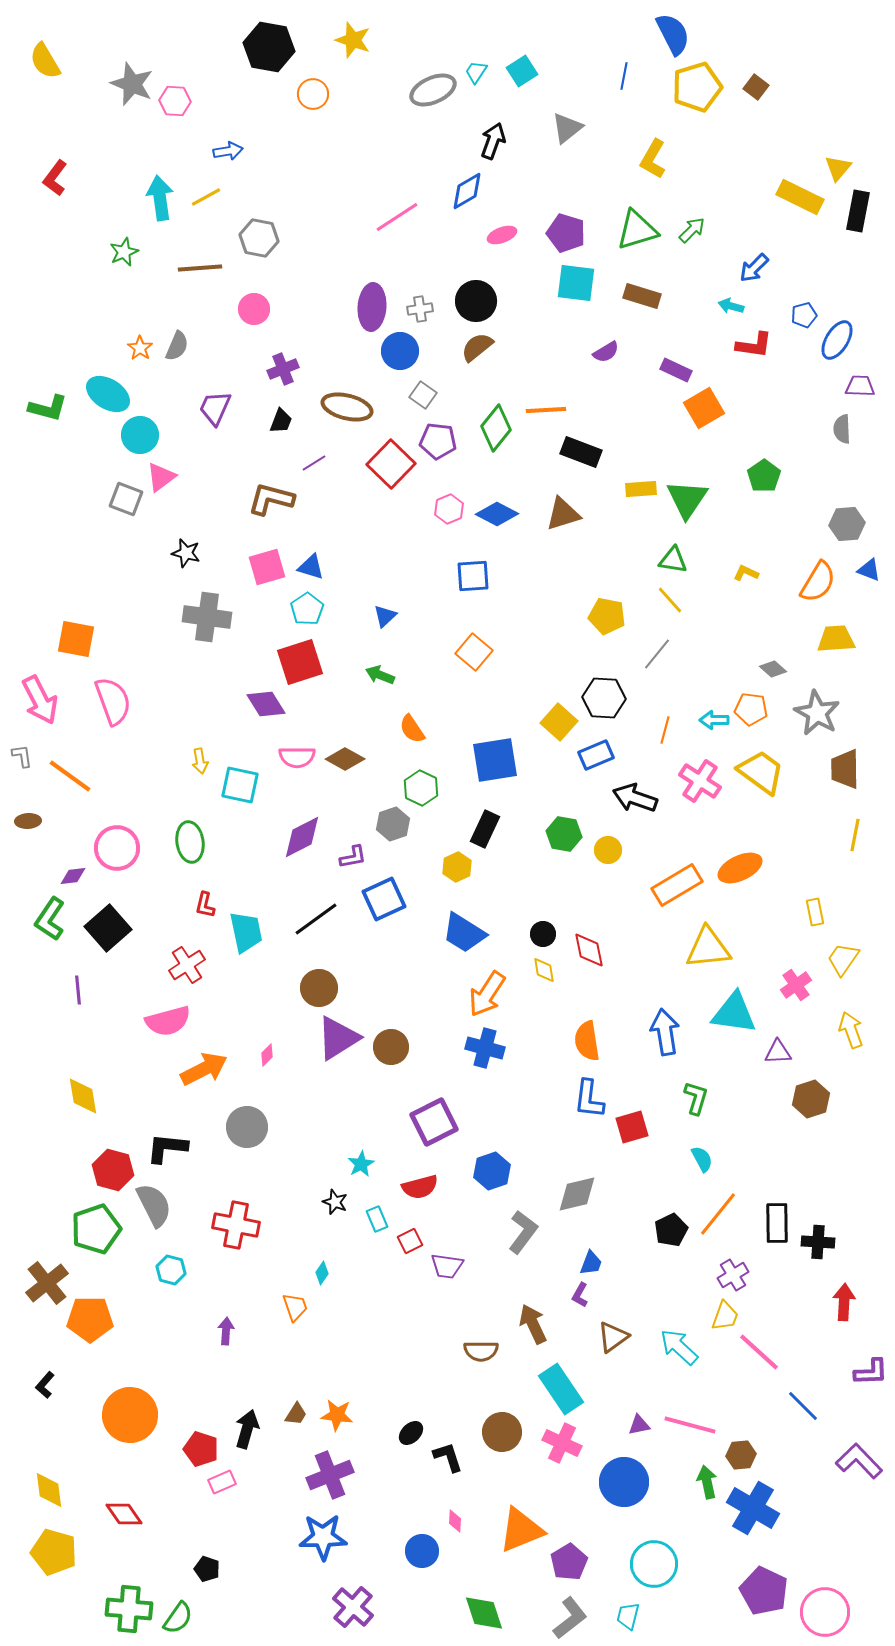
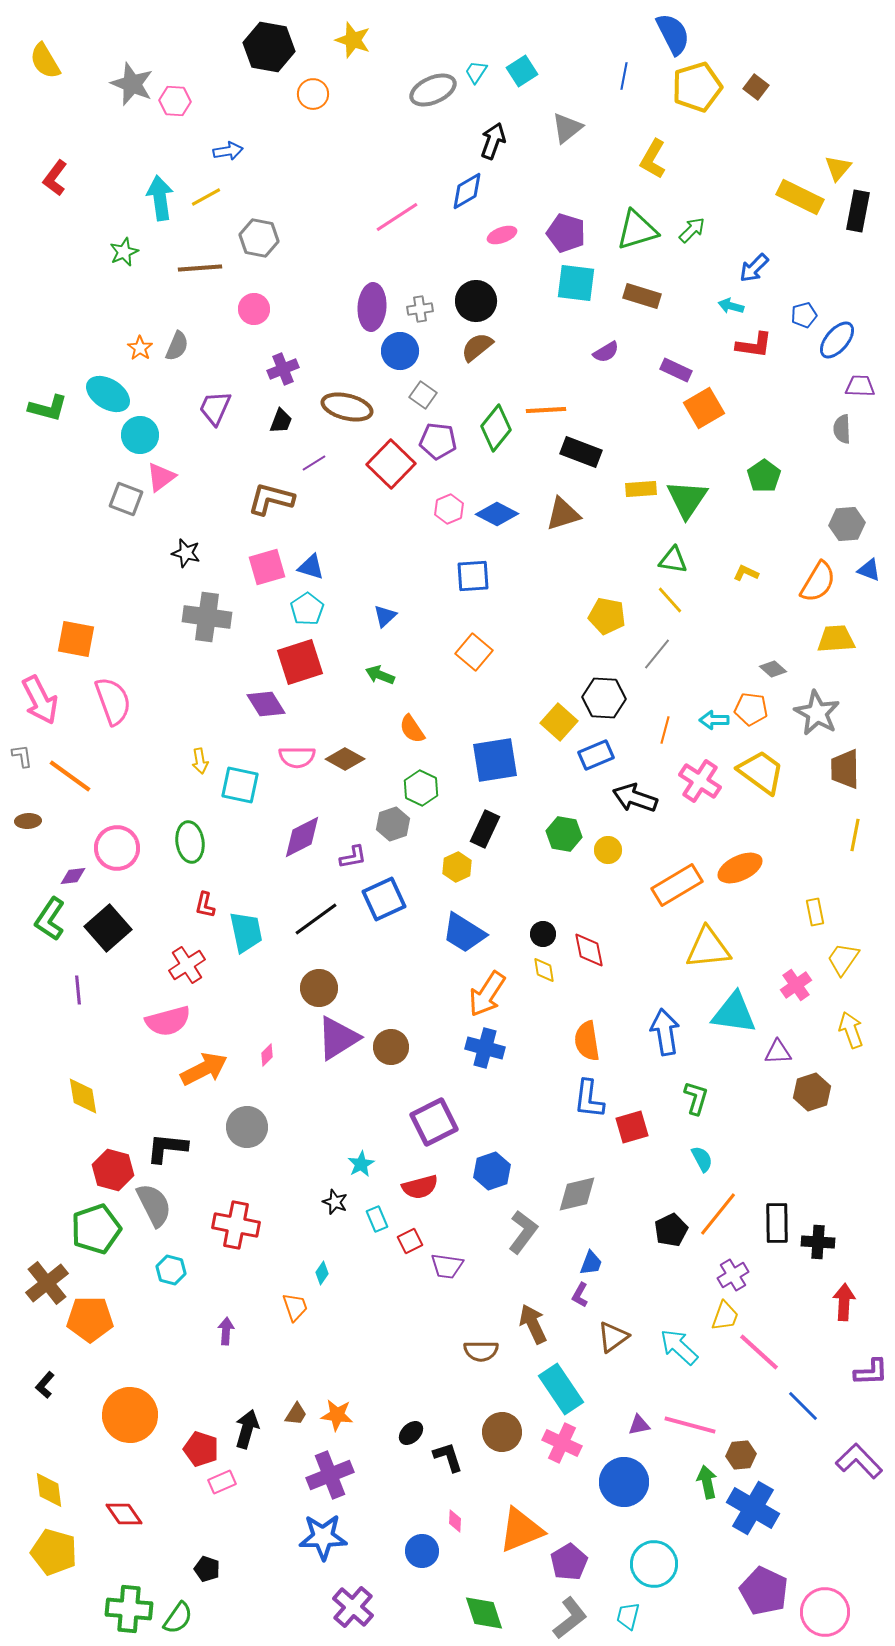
blue ellipse at (837, 340): rotated 9 degrees clockwise
brown hexagon at (811, 1099): moved 1 px right, 7 px up
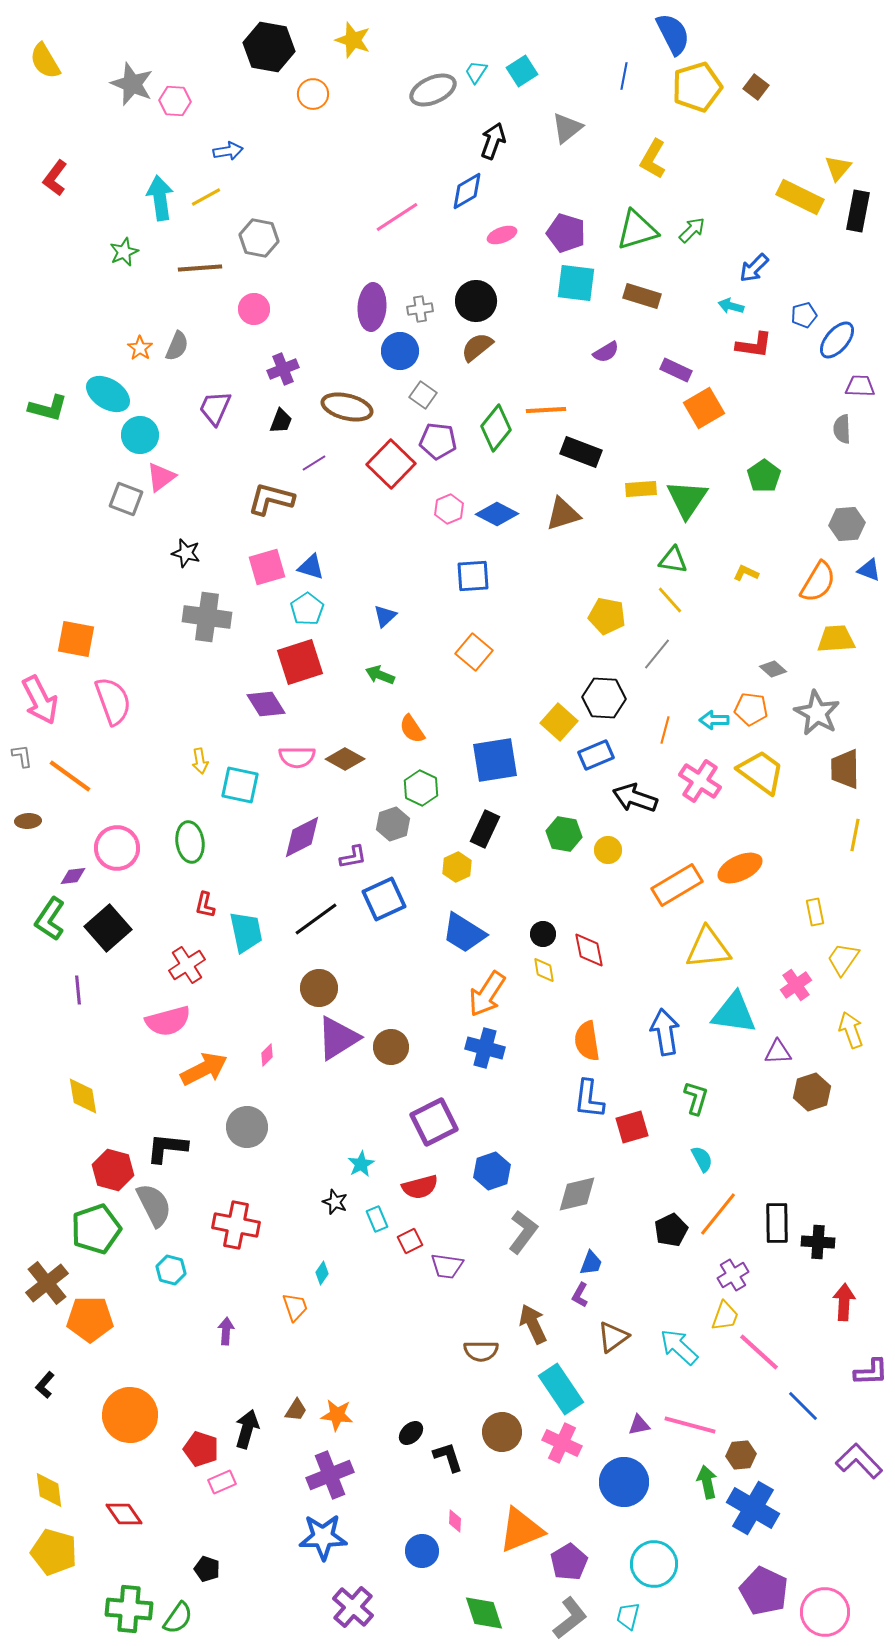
brown trapezoid at (296, 1414): moved 4 px up
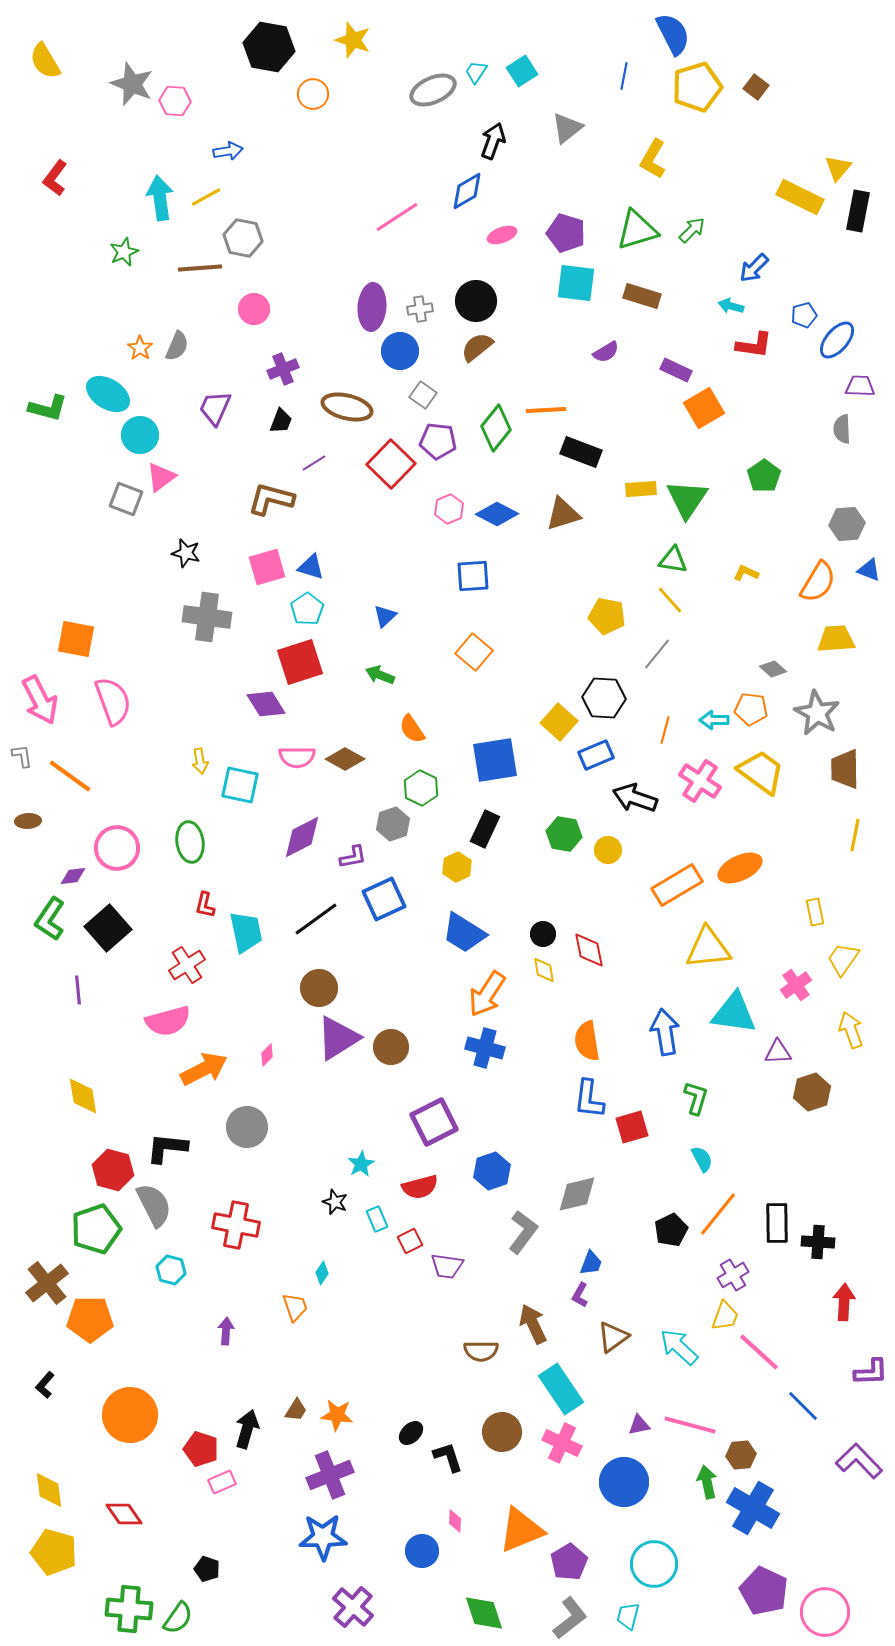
gray hexagon at (259, 238): moved 16 px left
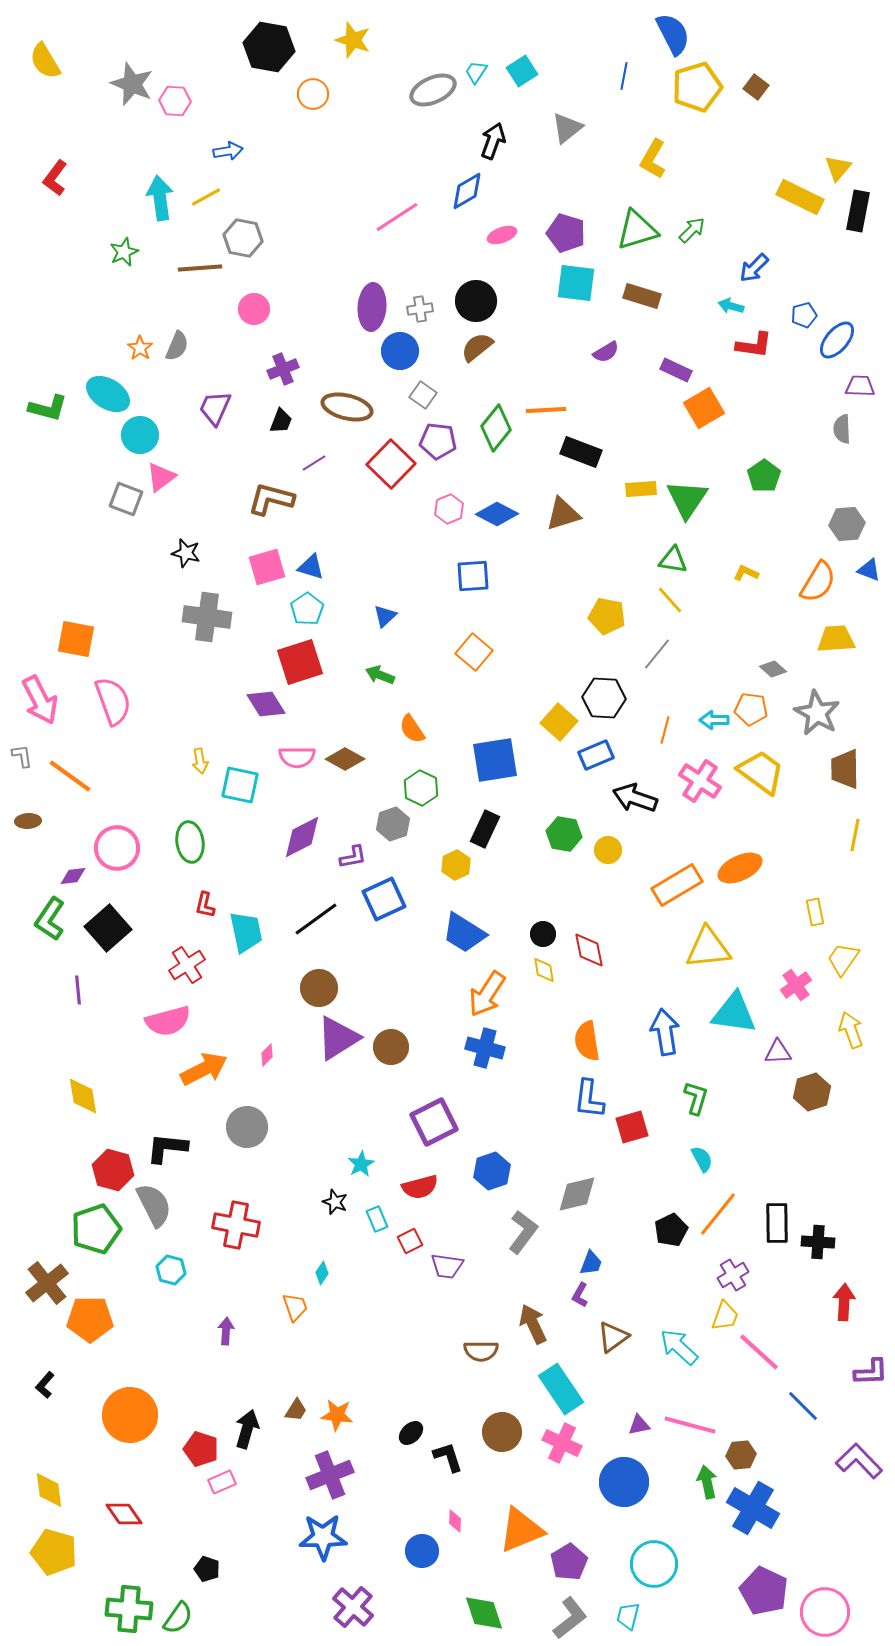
yellow hexagon at (457, 867): moved 1 px left, 2 px up
